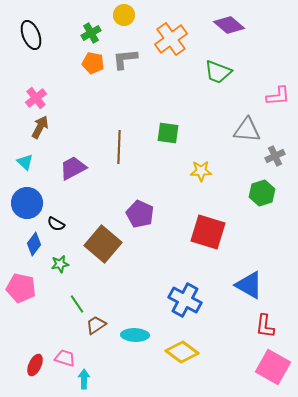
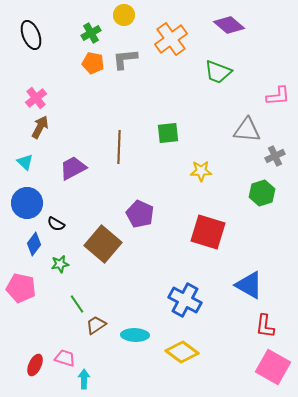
green square: rotated 15 degrees counterclockwise
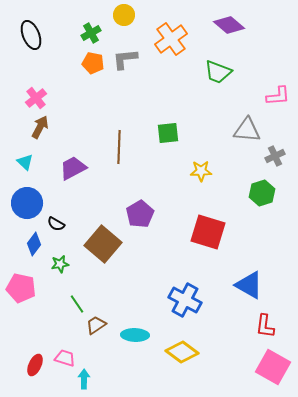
purple pentagon: rotated 16 degrees clockwise
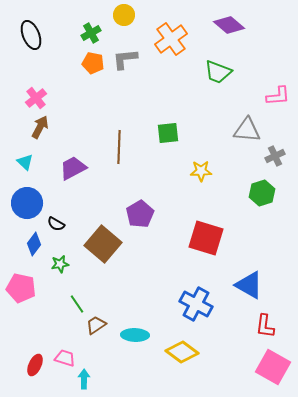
red square: moved 2 px left, 6 px down
blue cross: moved 11 px right, 4 px down
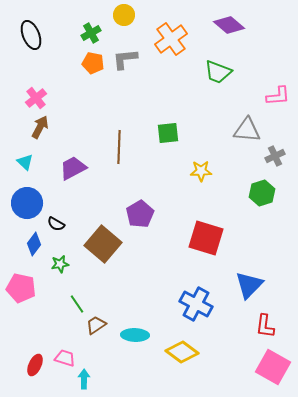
blue triangle: rotated 44 degrees clockwise
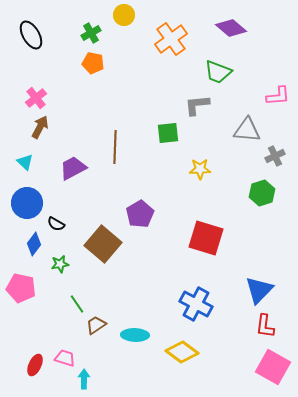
purple diamond: moved 2 px right, 3 px down
black ellipse: rotated 8 degrees counterclockwise
gray L-shape: moved 72 px right, 46 px down
brown line: moved 4 px left
yellow star: moved 1 px left, 2 px up
blue triangle: moved 10 px right, 5 px down
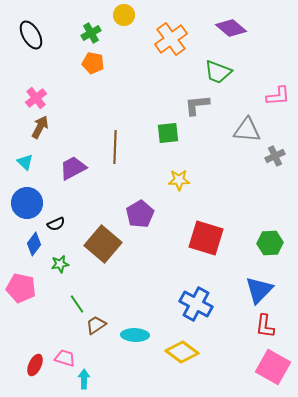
yellow star: moved 21 px left, 11 px down
green hexagon: moved 8 px right, 50 px down; rotated 15 degrees clockwise
black semicircle: rotated 54 degrees counterclockwise
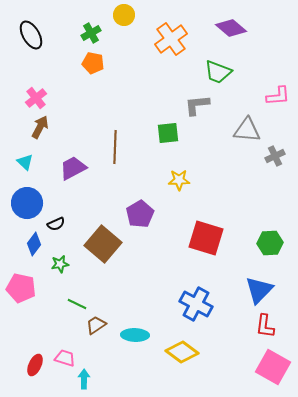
green line: rotated 30 degrees counterclockwise
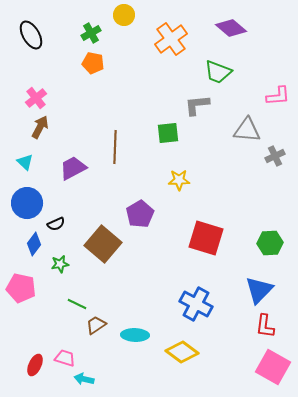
cyan arrow: rotated 78 degrees counterclockwise
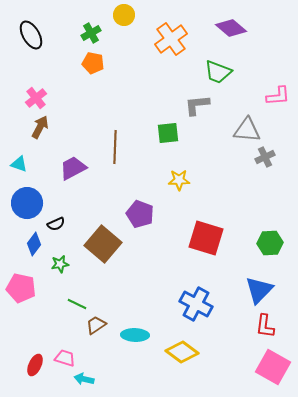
gray cross: moved 10 px left, 1 px down
cyan triangle: moved 6 px left, 2 px down; rotated 24 degrees counterclockwise
purple pentagon: rotated 20 degrees counterclockwise
